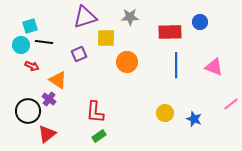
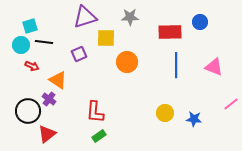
blue star: rotated 14 degrees counterclockwise
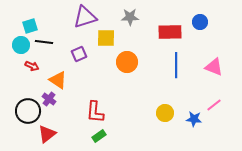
pink line: moved 17 px left, 1 px down
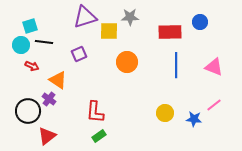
yellow square: moved 3 px right, 7 px up
red triangle: moved 2 px down
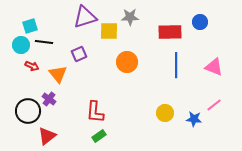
orange triangle: moved 6 px up; rotated 18 degrees clockwise
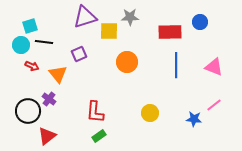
yellow circle: moved 15 px left
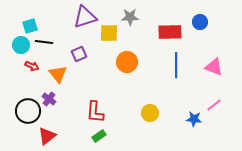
yellow square: moved 2 px down
